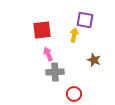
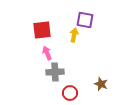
pink arrow: moved 1 px left, 1 px up
brown star: moved 7 px right, 24 px down
red circle: moved 4 px left, 1 px up
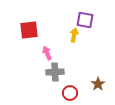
red square: moved 13 px left
brown star: moved 3 px left; rotated 16 degrees clockwise
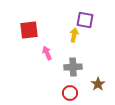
gray cross: moved 18 px right, 5 px up
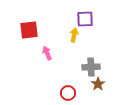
purple square: moved 1 px up; rotated 12 degrees counterclockwise
gray cross: moved 18 px right
red circle: moved 2 px left
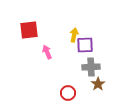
purple square: moved 26 px down
pink arrow: moved 1 px up
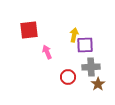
red circle: moved 16 px up
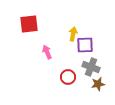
red square: moved 6 px up
yellow arrow: moved 1 px left, 1 px up
gray cross: rotated 24 degrees clockwise
brown star: rotated 24 degrees clockwise
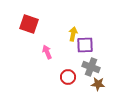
red square: rotated 24 degrees clockwise
brown star: rotated 16 degrees clockwise
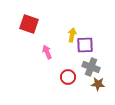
yellow arrow: moved 1 px left, 1 px down
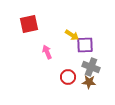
red square: rotated 30 degrees counterclockwise
yellow arrow: rotated 112 degrees clockwise
brown star: moved 9 px left, 2 px up
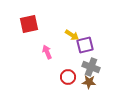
purple square: rotated 12 degrees counterclockwise
